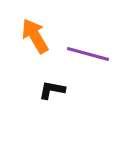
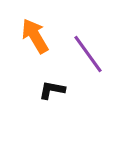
purple line: rotated 39 degrees clockwise
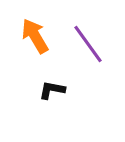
purple line: moved 10 px up
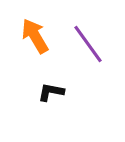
black L-shape: moved 1 px left, 2 px down
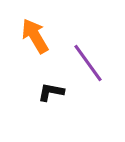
purple line: moved 19 px down
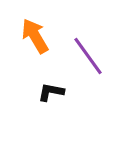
purple line: moved 7 px up
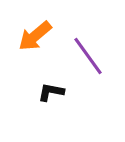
orange arrow: rotated 99 degrees counterclockwise
